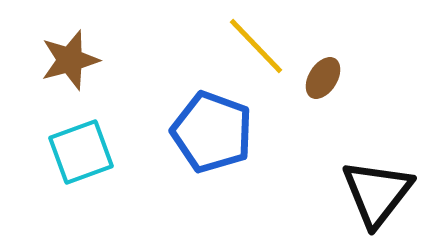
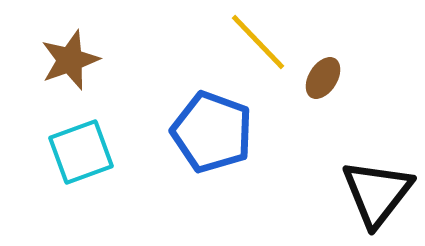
yellow line: moved 2 px right, 4 px up
brown star: rotated 4 degrees counterclockwise
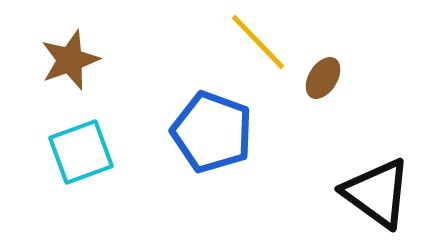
black triangle: rotated 32 degrees counterclockwise
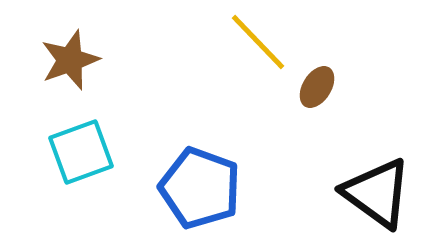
brown ellipse: moved 6 px left, 9 px down
blue pentagon: moved 12 px left, 56 px down
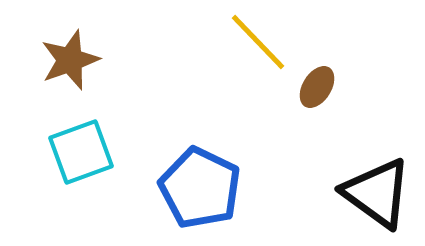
blue pentagon: rotated 6 degrees clockwise
